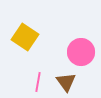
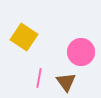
yellow square: moved 1 px left
pink line: moved 1 px right, 4 px up
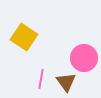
pink circle: moved 3 px right, 6 px down
pink line: moved 2 px right, 1 px down
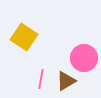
brown triangle: moved 1 px up; rotated 35 degrees clockwise
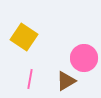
pink line: moved 11 px left
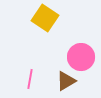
yellow square: moved 21 px right, 19 px up
pink circle: moved 3 px left, 1 px up
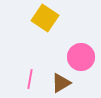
brown triangle: moved 5 px left, 2 px down
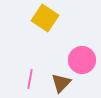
pink circle: moved 1 px right, 3 px down
brown triangle: rotated 15 degrees counterclockwise
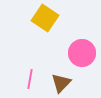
pink circle: moved 7 px up
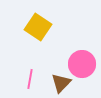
yellow square: moved 7 px left, 9 px down
pink circle: moved 11 px down
